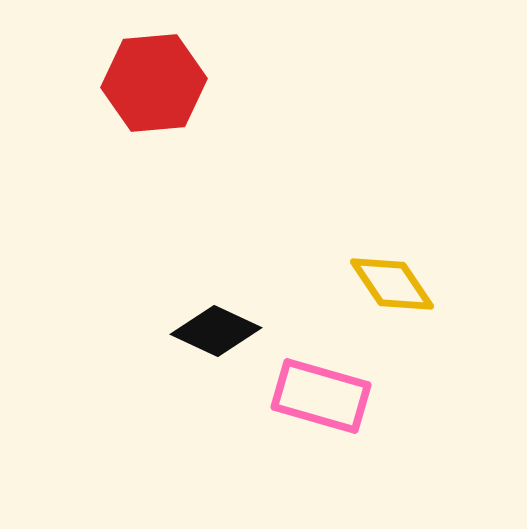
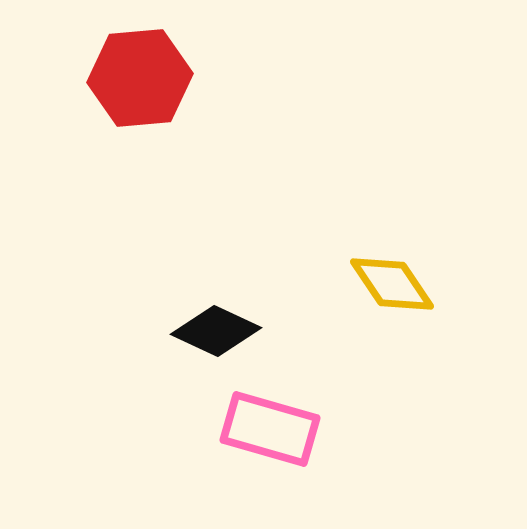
red hexagon: moved 14 px left, 5 px up
pink rectangle: moved 51 px left, 33 px down
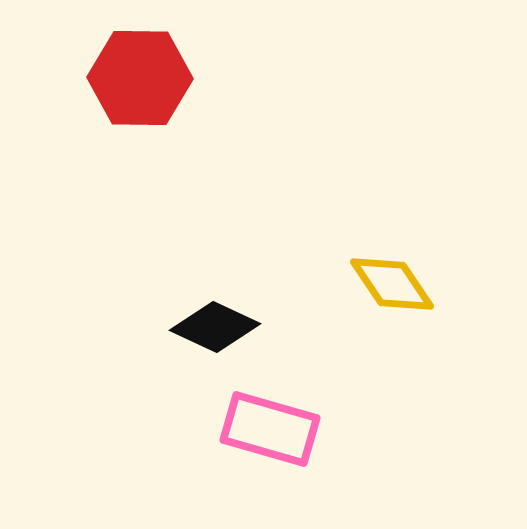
red hexagon: rotated 6 degrees clockwise
black diamond: moved 1 px left, 4 px up
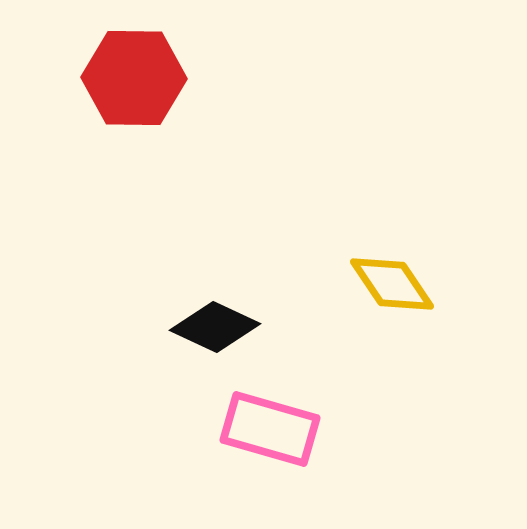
red hexagon: moved 6 px left
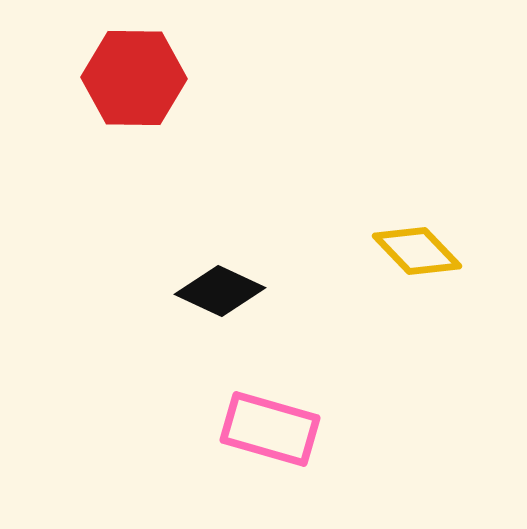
yellow diamond: moved 25 px right, 33 px up; rotated 10 degrees counterclockwise
black diamond: moved 5 px right, 36 px up
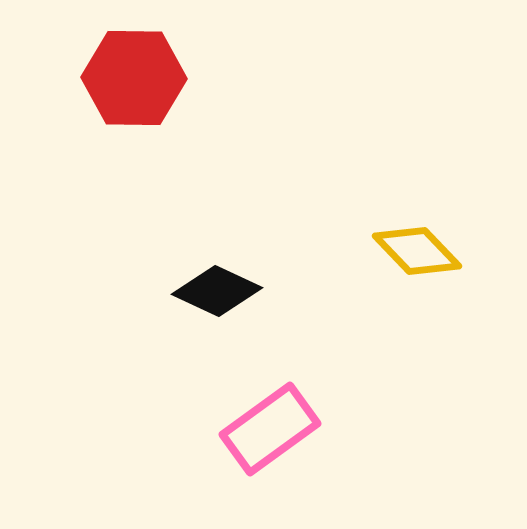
black diamond: moved 3 px left
pink rectangle: rotated 52 degrees counterclockwise
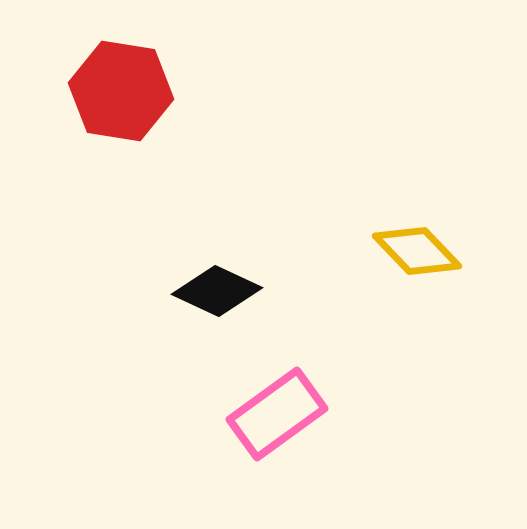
red hexagon: moved 13 px left, 13 px down; rotated 8 degrees clockwise
pink rectangle: moved 7 px right, 15 px up
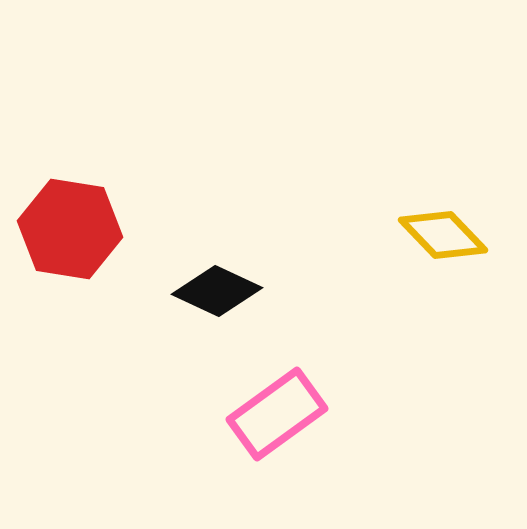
red hexagon: moved 51 px left, 138 px down
yellow diamond: moved 26 px right, 16 px up
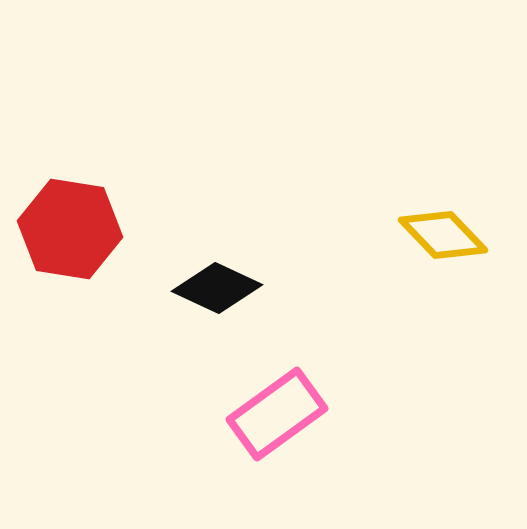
black diamond: moved 3 px up
